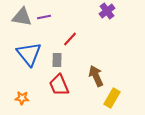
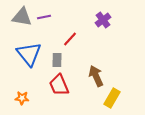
purple cross: moved 4 px left, 9 px down
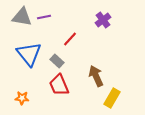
gray rectangle: moved 1 px down; rotated 48 degrees counterclockwise
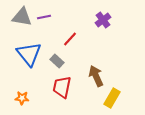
red trapezoid: moved 3 px right, 2 px down; rotated 35 degrees clockwise
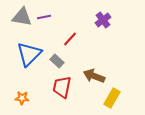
blue triangle: rotated 24 degrees clockwise
brown arrow: moved 2 px left; rotated 45 degrees counterclockwise
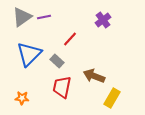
gray triangle: rotated 45 degrees counterclockwise
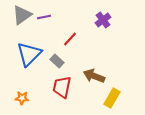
gray triangle: moved 2 px up
